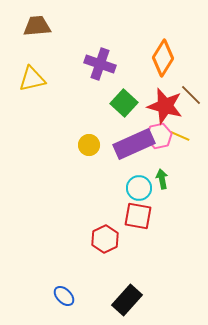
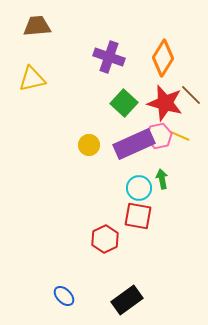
purple cross: moved 9 px right, 7 px up
red star: moved 3 px up
black rectangle: rotated 12 degrees clockwise
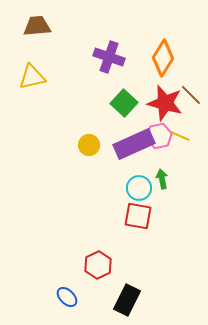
yellow triangle: moved 2 px up
red hexagon: moved 7 px left, 26 px down
blue ellipse: moved 3 px right, 1 px down
black rectangle: rotated 28 degrees counterclockwise
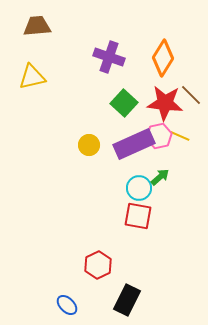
red star: rotated 9 degrees counterclockwise
green arrow: moved 2 px left, 2 px up; rotated 60 degrees clockwise
blue ellipse: moved 8 px down
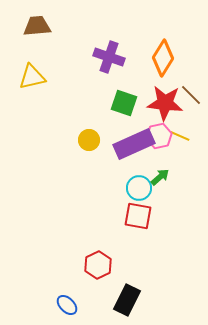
green square: rotated 24 degrees counterclockwise
yellow circle: moved 5 px up
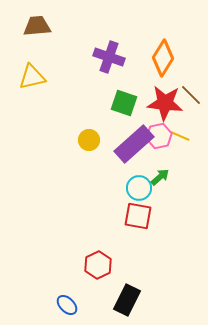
purple rectangle: rotated 18 degrees counterclockwise
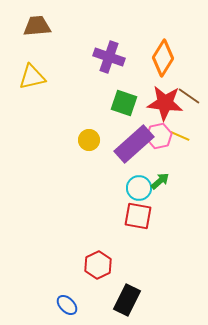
brown line: moved 2 px left, 1 px down; rotated 10 degrees counterclockwise
green arrow: moved 4 px down
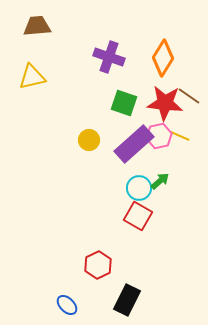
red square: rotated 20 degrees clockwise
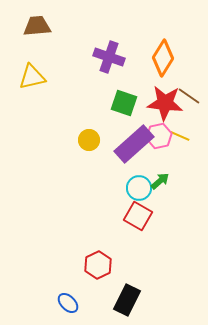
blue ellipse: moved 1 px right, 2 px up
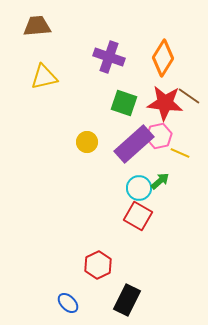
yellow triangle: moved 12 px right
yellow line: moved 17 px down
yellow circle: moved 2 px left, 2 px down
